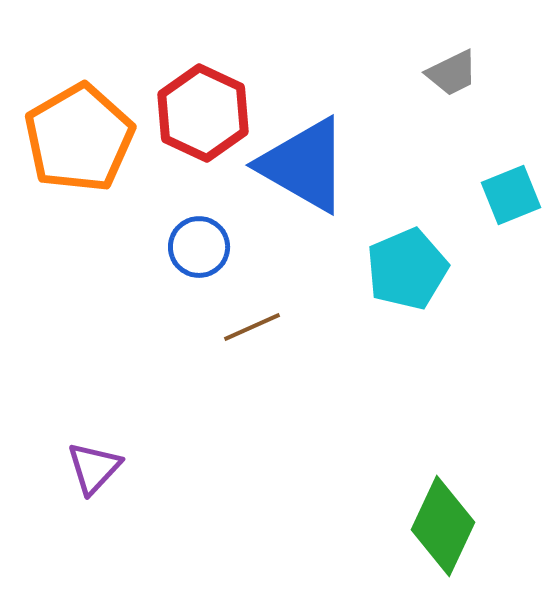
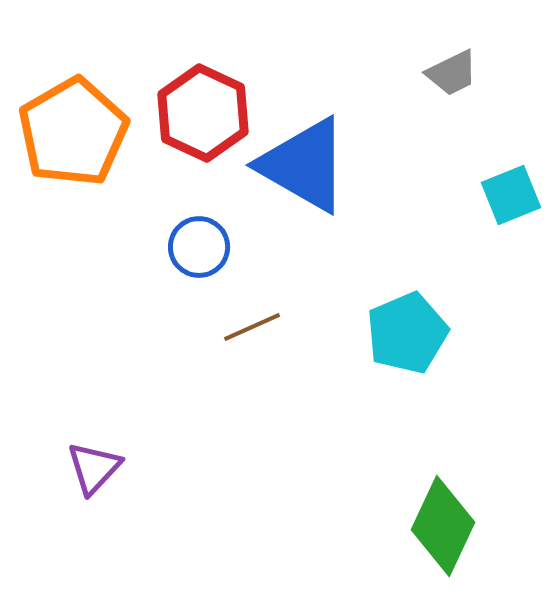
orange pentagon: moved 6 px left, 6 px up
cyan pentagon: moved 64 px down
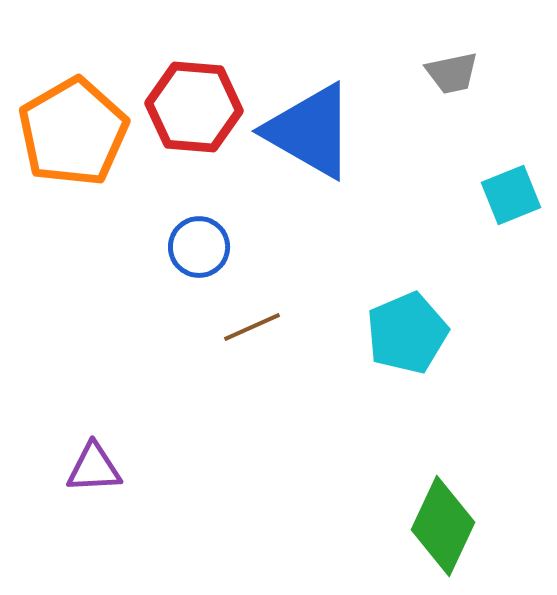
gray trapezoid: rotated 14 degrees clockwise
red hexagon: moved 9 px left, 6 px up; rotated 20 degrees counterclockwise
blue triangle: moved 6 px right, 34 px up
purple triangle: rotated 44 degrees clockwise
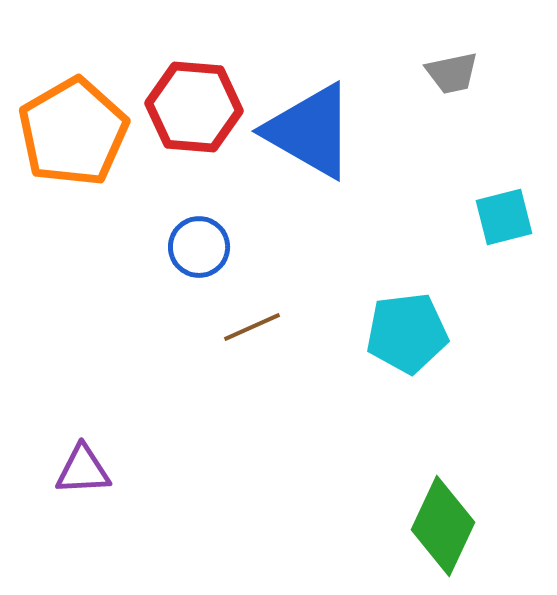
cyan square: moved 7 px left, 22 px down; rotated 8 degrees clockwise
cyan pentagon: rotated 16 degrees clockwise
purple triangle: moved 11 px left, 2 px down
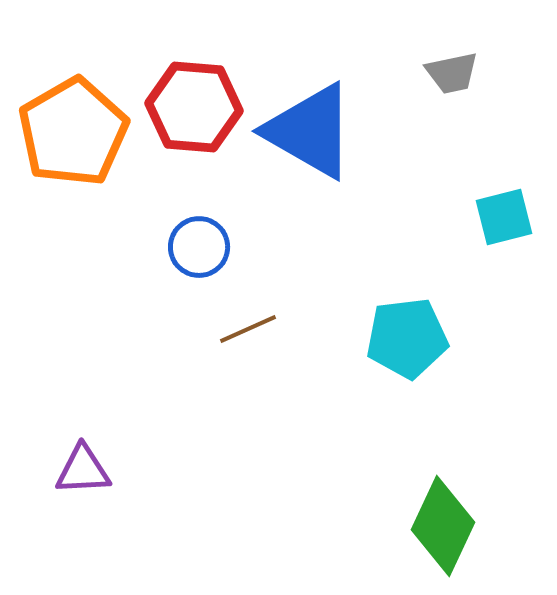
brown line: moved 4 px left, 2 px down
cyan pentagon: moved 5 px down
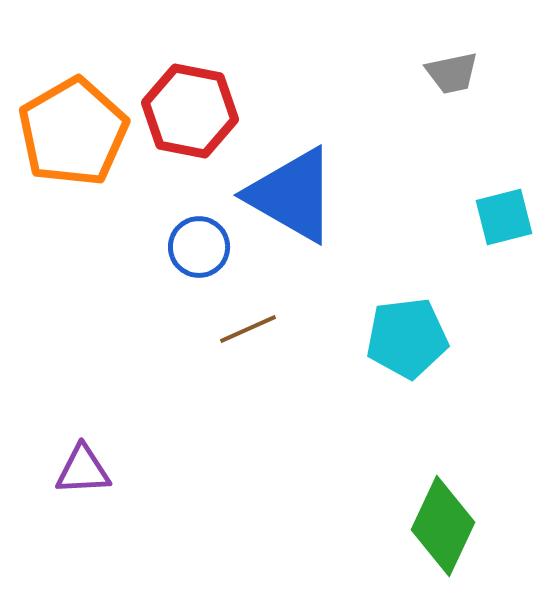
red hexagon: moved 4 px left, 4 px down; rotated 6 degrees clockwise
blue triangle: moved 18 px left, 64 px down
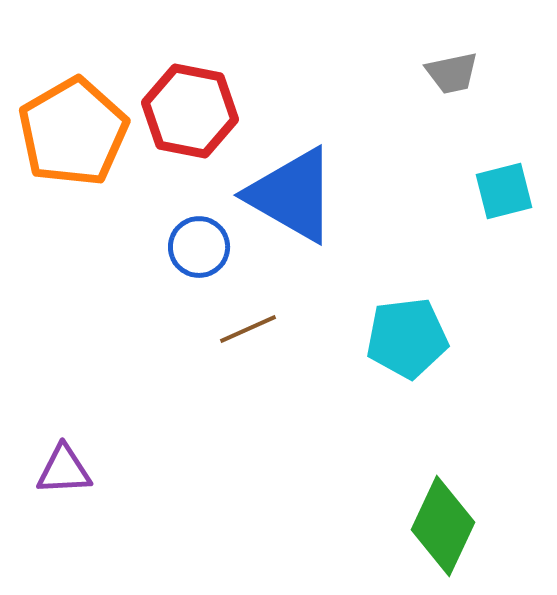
cyan square: moved 26 px up
purple triangle: moved 19 px left
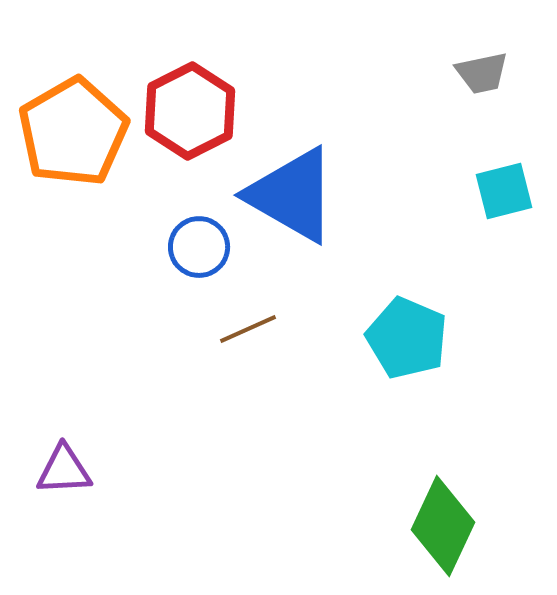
gray trapezoid: moved 30 px right
red hexagon: rotated 22 degrees clockwise
cyan pentagon: rotated 30 degrees clockwise
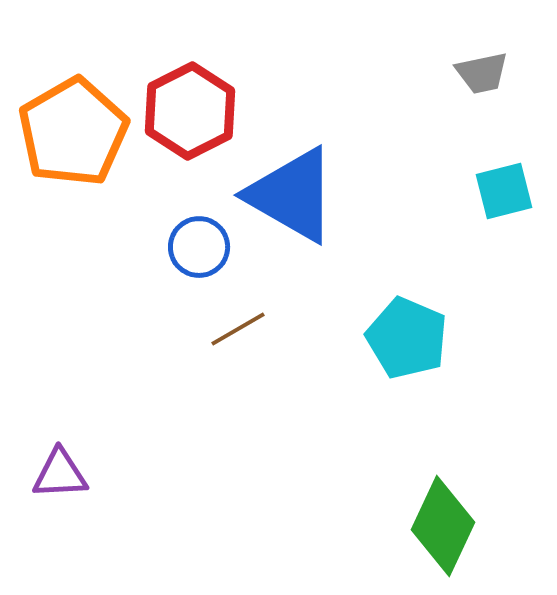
brown line: moved 10 px left; rotated 6 degrees counterclockwise
purple triangle: moved 4 px left, 4 px down
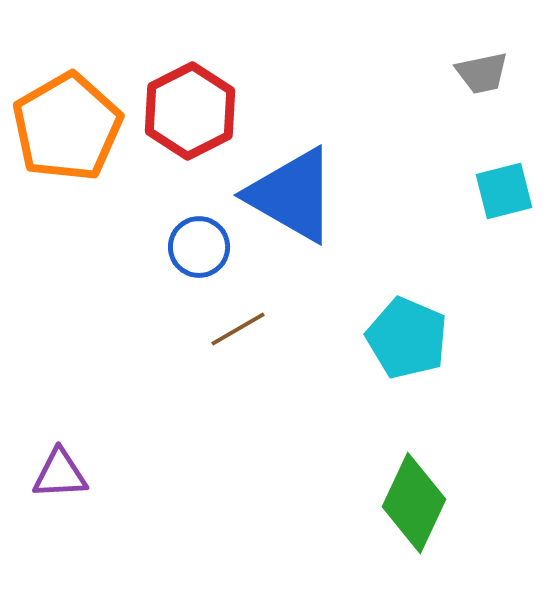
orange pentagon: moved 6 px left, 5 px up
green diamond: moved 29 px left, 23 px up
